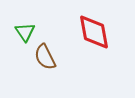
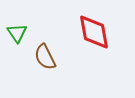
green triangle: moved 8 px left, 1 px down
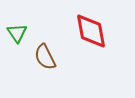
red diamond: moved 3 px left, 1 px up
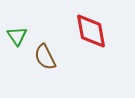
green triangle: moved 3 px down
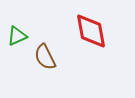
green triangle: rotated 40 degrees clockwise
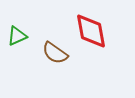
brown semicircle: moved 10 px right, 4 px up; rotated 28 degrees counterclockwise
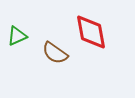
red diamond: moved 1 px down
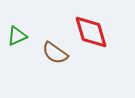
red diamond: rotated 6 degrees counterclockwise
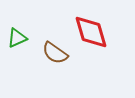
green triangle: moved 2 px down
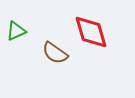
green triangle: moved 1 px left, 7 px up
